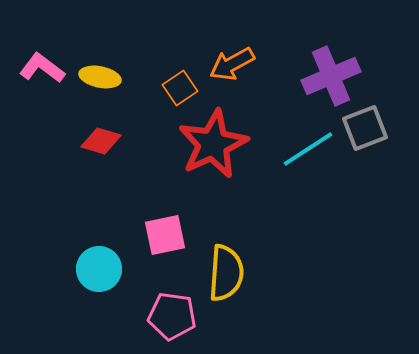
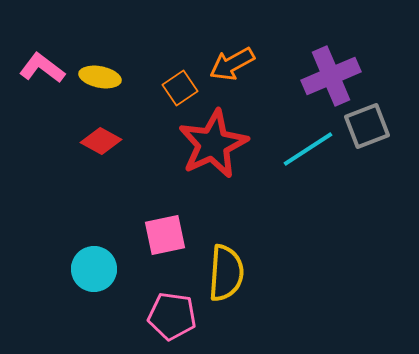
gray square: moved 2 px right, 2 px up
red diamond: rotated 12 degrees clockwise
cyan circle: moved 5 px left
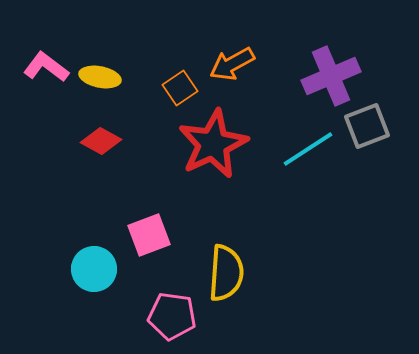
pink L-shape: moved 4 px right, 1 px up
pink square: moved 16 px left; rotated 9 degrees counterclockwise
